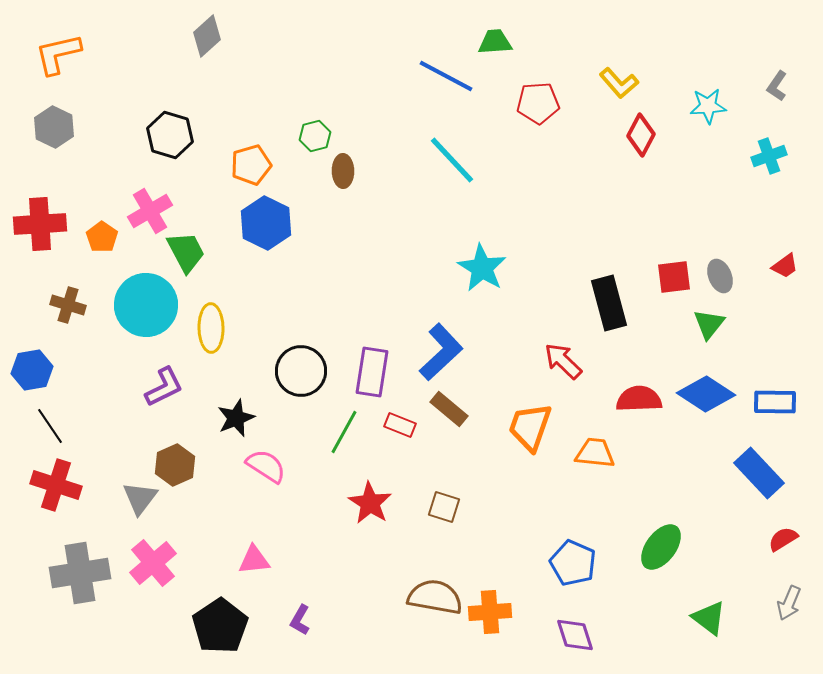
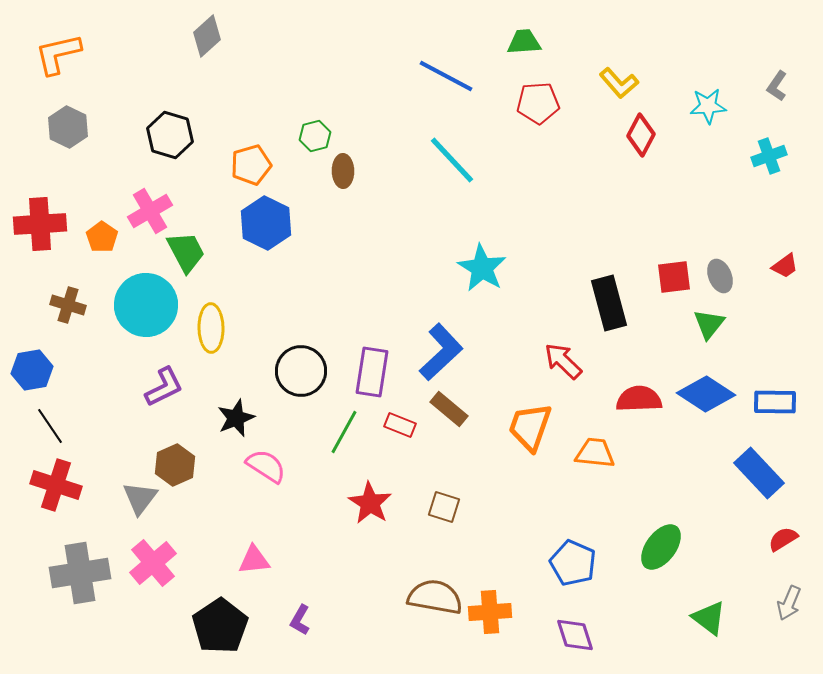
green trapezoid at (495, 42): moved 29 px right
gray hexagon at (54, 127): moved 14 px right
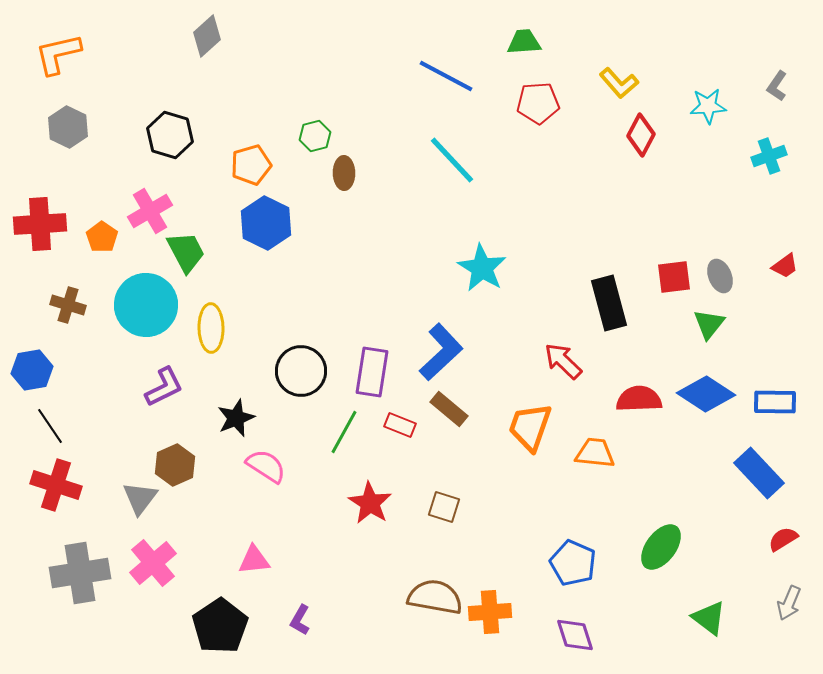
brown ellipse at (343, 171): moved 1 px right, 2 px down
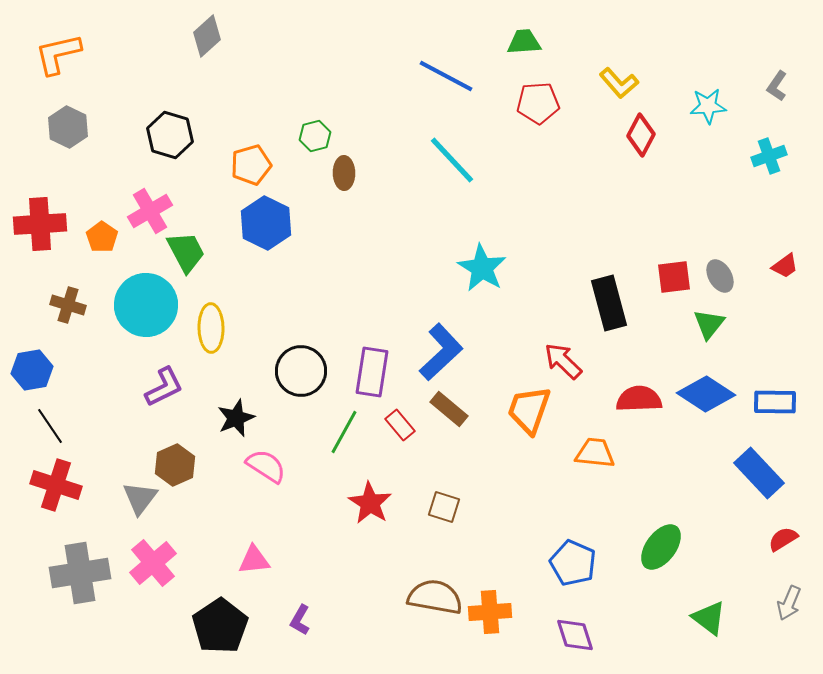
gray ellipse at (720, 276): rotated 8 degrees counterclockwise
red rectangle at (400, 425): rotated 28 degrees clockwise
orange trapezoid at (530, 427): moved 1 px left, 17 px up
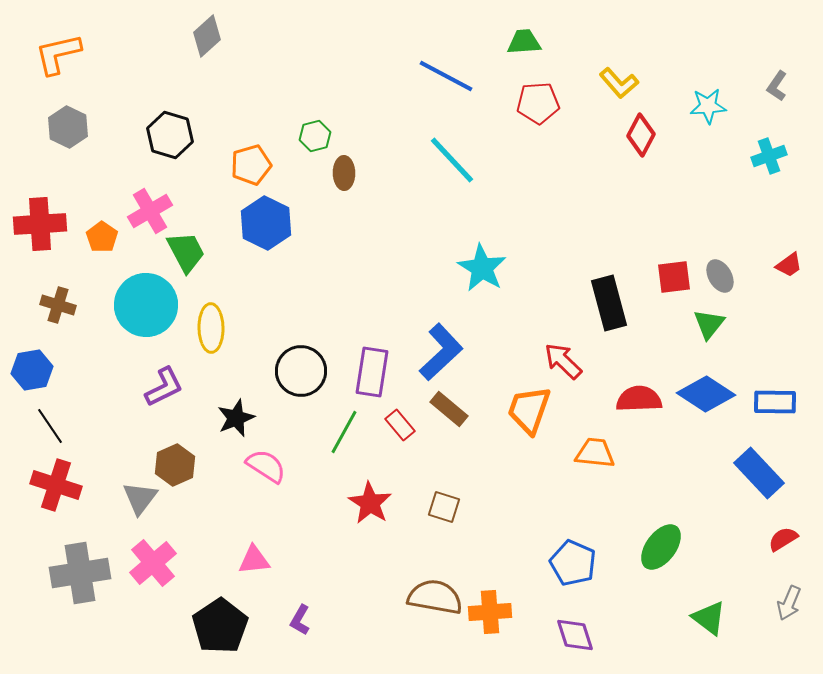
red trapezoid at (785, 266): moved 4 px right, 1 px up
brown cross at (68, 305): moved 10 px left
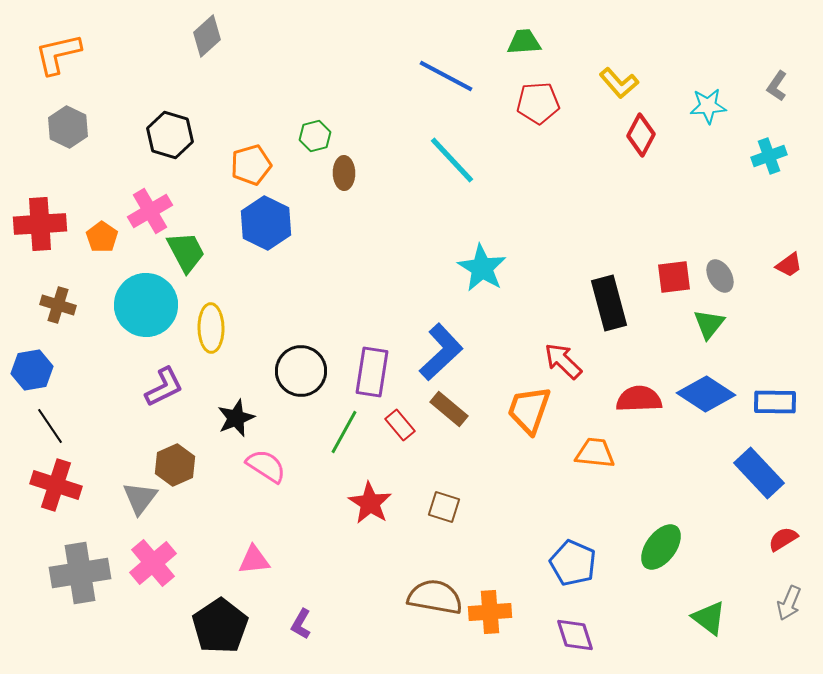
purple L-shape at (300, 620): moved 1 px right, 4 px down
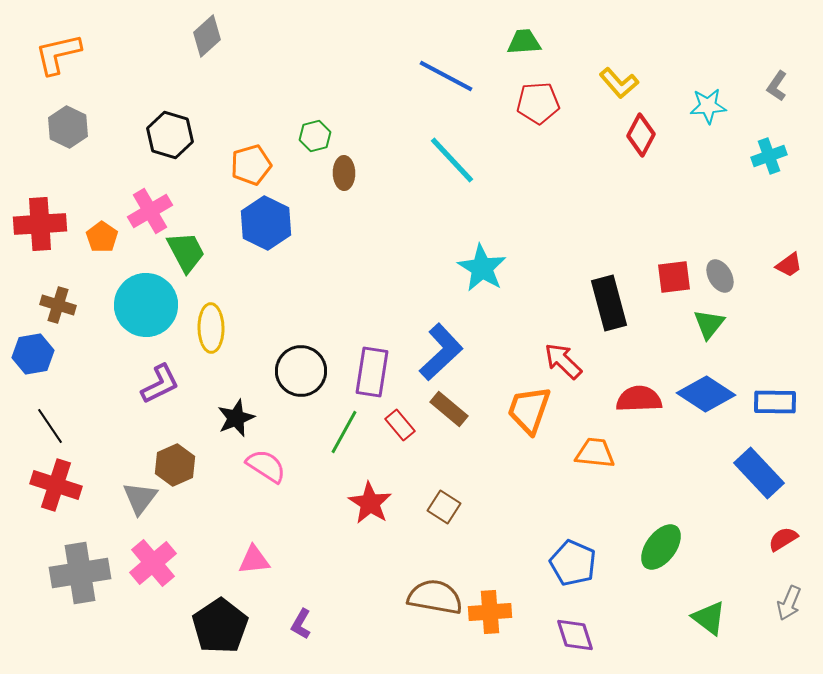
blue hexagon at (32, 370): moved 1 px right, 16 px up
purple L-shape at (164, 387): moved 4 px left, 3 px up
brown square at (444, 507): rotated 16 degrees clockwise
